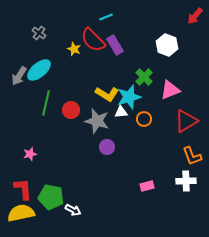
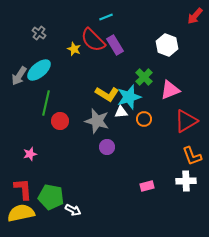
red circle: moved 11 px left, 11 px down
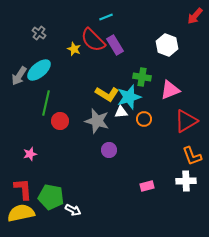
green cross: moved 2 px left; rotated 36 degrees counterclockwise
purple circle: moved 2 px right, 3 px down
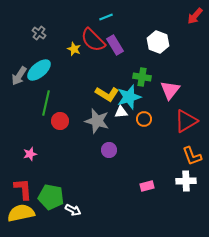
white hexagon: moved 9 px left, 3 px up
pink triangle: rotated 30 degrees counterclockwise
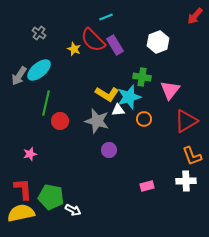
white hexagon: rotated 20 degrees clockwise
white triangle: moved 3 px left, 2 px up
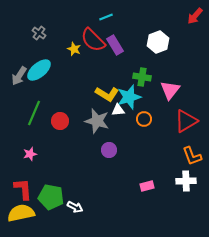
green line: moved 12 px left, 10 px down; rotated 10 degrees clockwise
white arrow: moved 2 px right, 3 px up
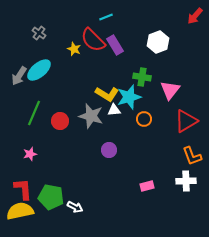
white triangle: moved 4 px left
gray star: moved 6 px left, 5 px up
yellow semicircle: moved 1 px left, 2 px up
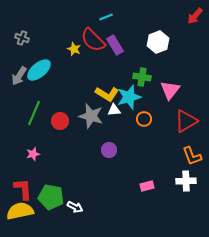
gray cross: moved 17 px left, 5 px down; rotated 16 degrees counterclockwise
pink star: moved 3 px right
